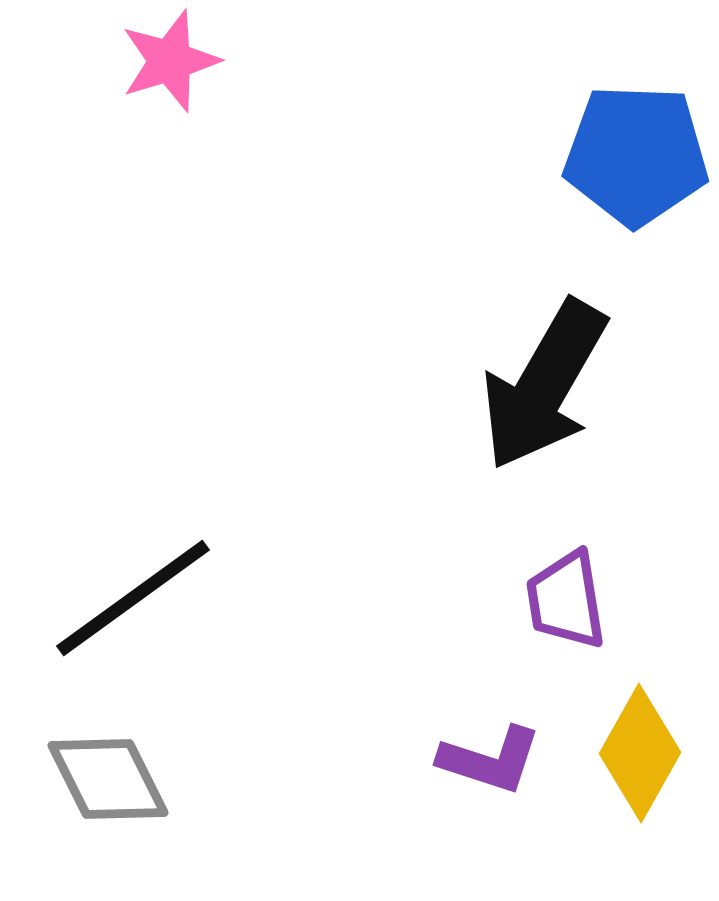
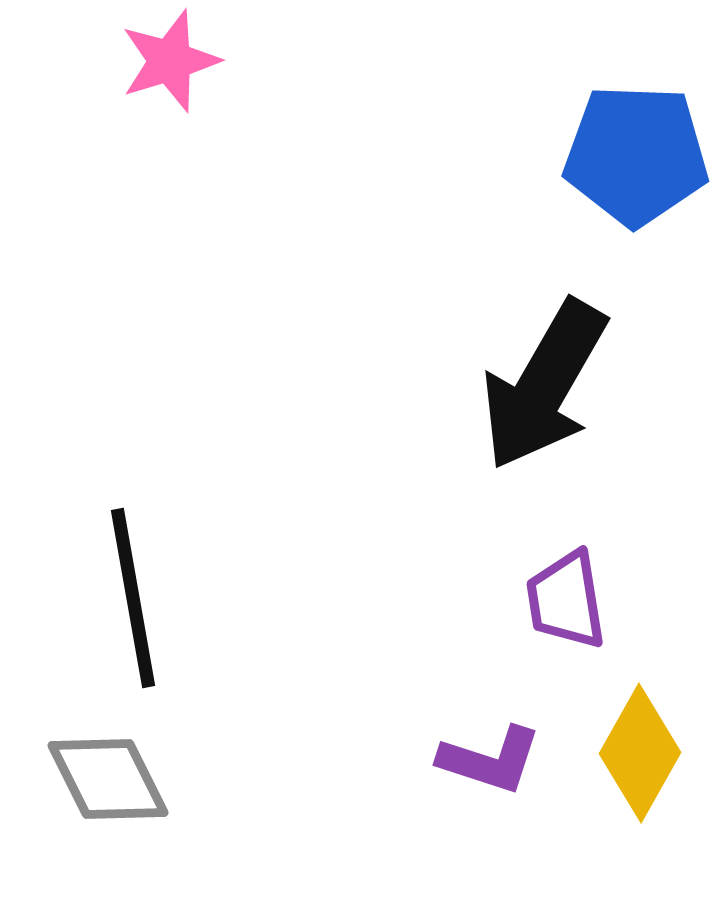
black line: rotated 64 degrees counterclockwise
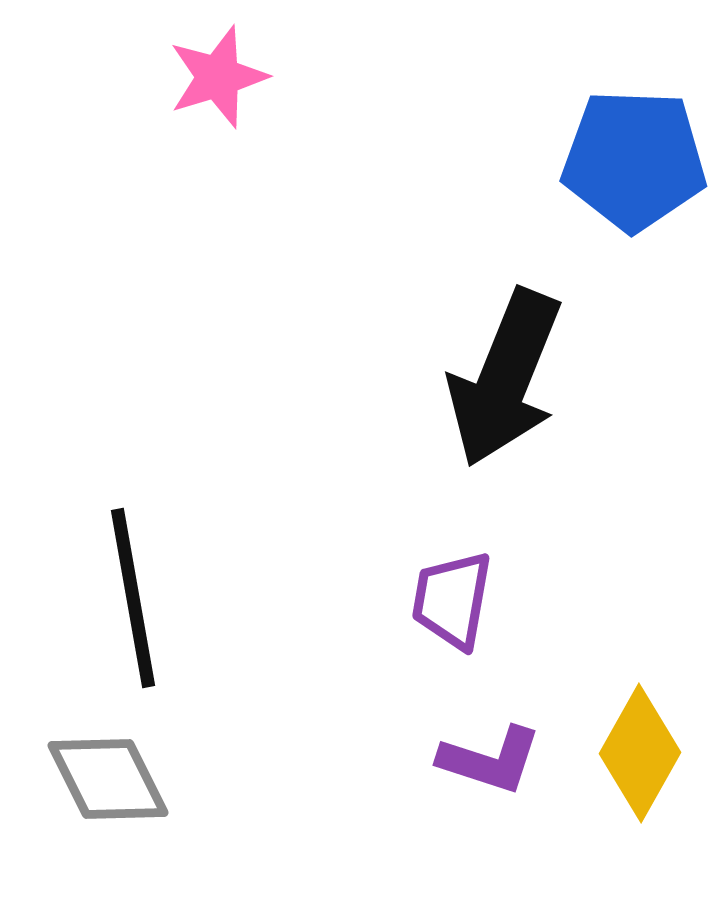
pink star: moved 48 px right, 16 px down
blue pentagon: moved 2 px left, 5 px down
black arrow: moved 39 px left, 7 px up; rotated 8 degrees counterclockwise
purple trapezoid: moved 114 px left; rotated 19 degrees clockwise
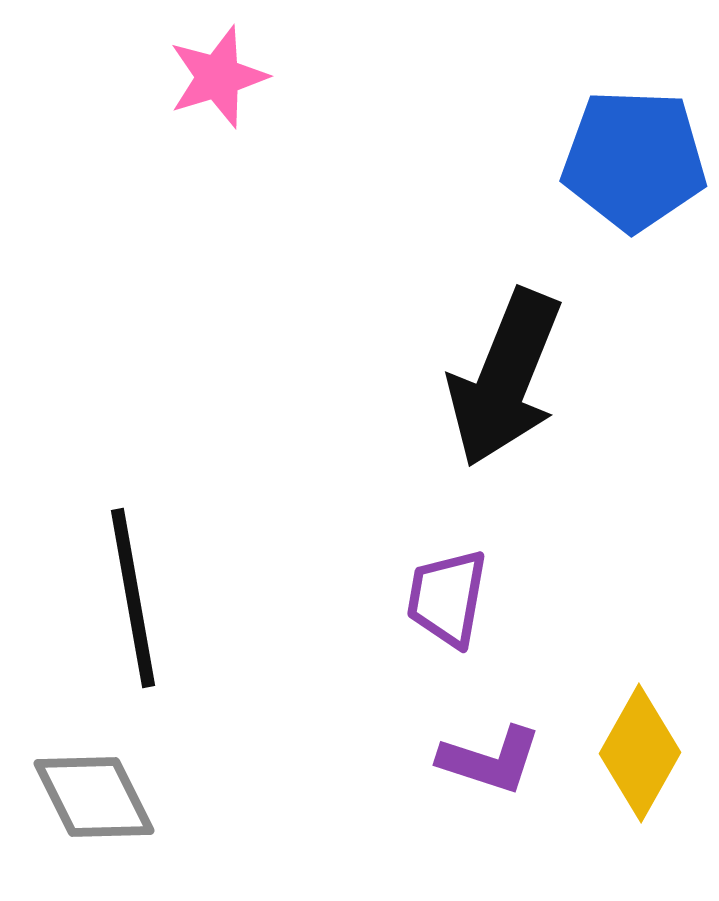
purple trapezoid: moved 5 px left, 2 px up
gray diamond: moved 14 px left, 18 px down
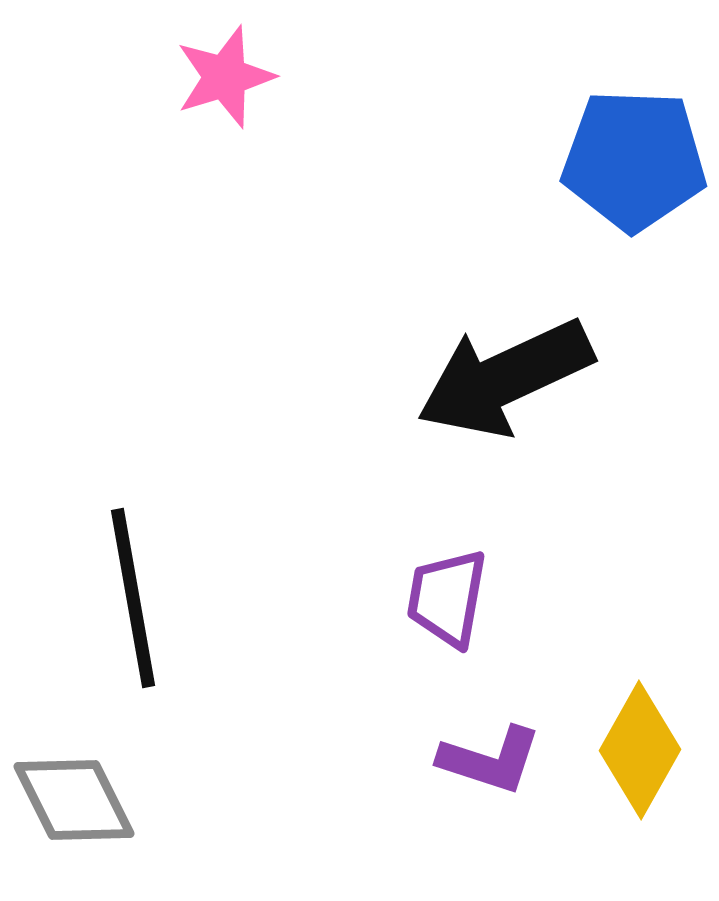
pink star: moved 7 px right
black arrow: rotated 43 degrees clockwise
yellow diamond: moved 3 px up
gray diamond: moved 20 px left, 3 px down
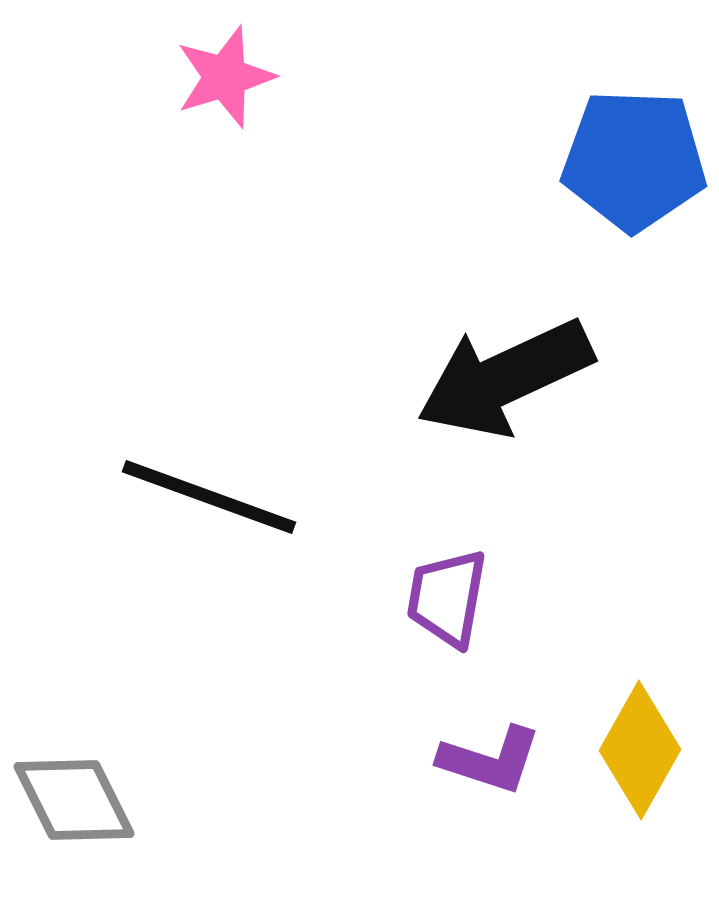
black line: moved 76 px right, 101 px up; rotated 60 degrees counterclockwise
